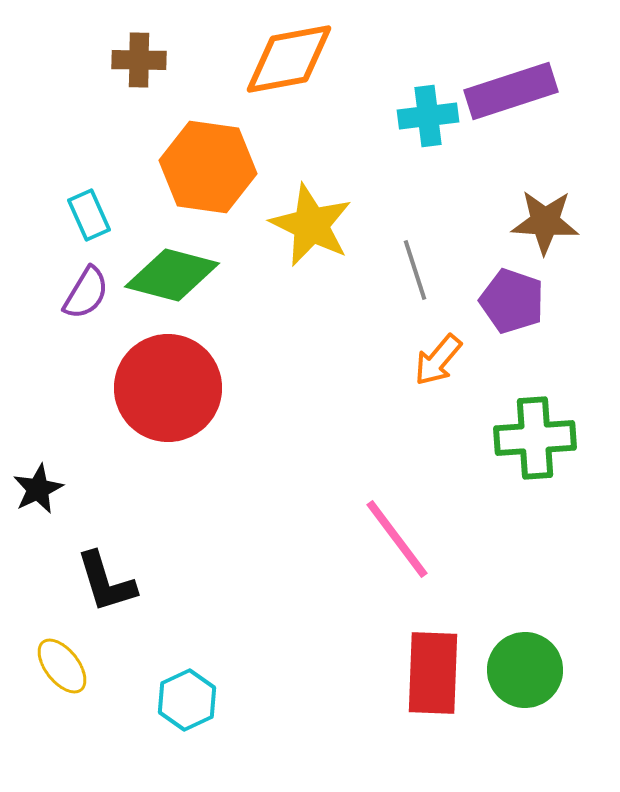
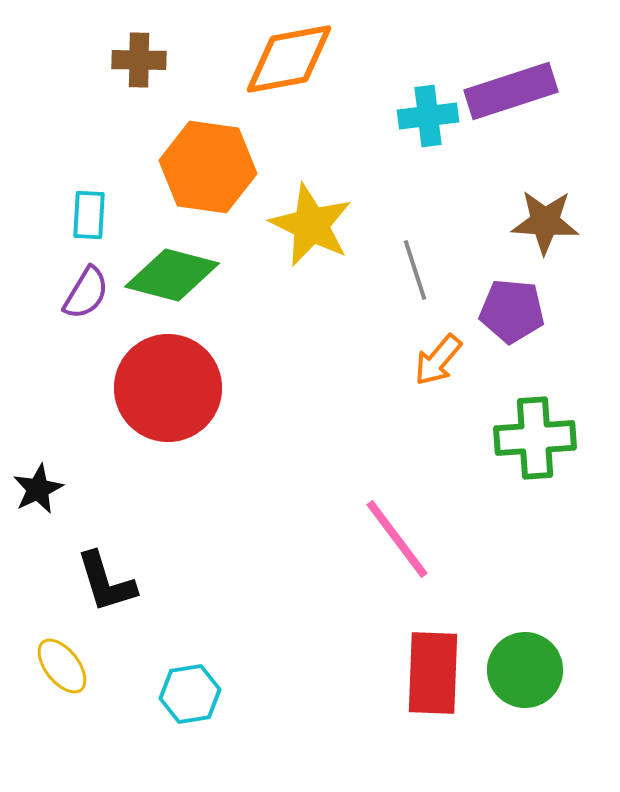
cyan rectangle: rotated 27 degrees clockwise
purple pentagon: moved 10 px down; rotated 14 degrees counterclockwise
cyan hexagon: moved 3 px right, 6 px up; rotated 16 degrees clockwise
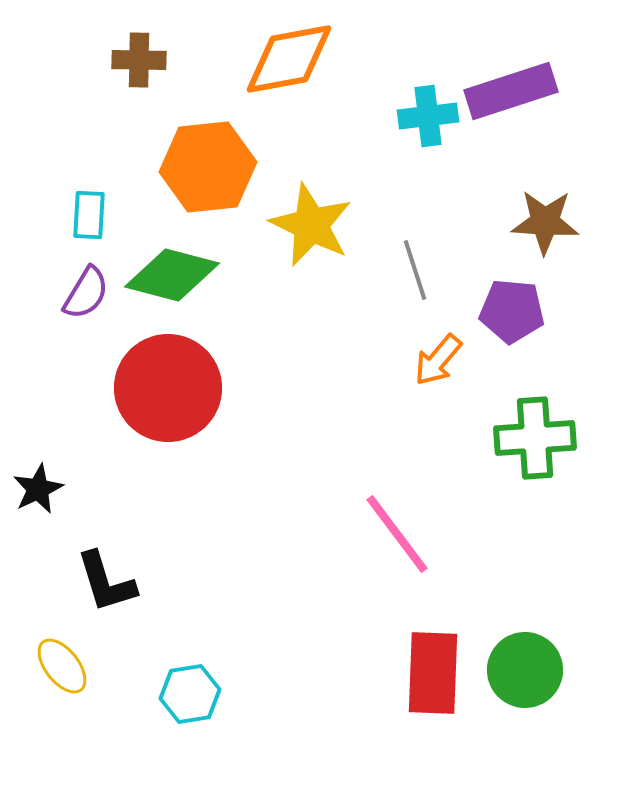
orange hexagon: rotated 14 degrees counterclockwise
pink line: moved 5 px up
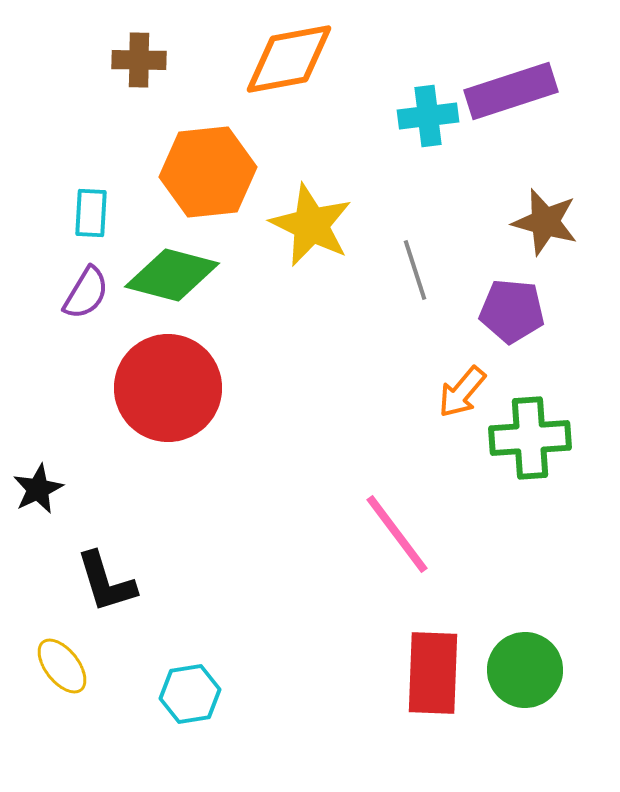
orange hexagon: moved 5 px down
cyan rectangle: moved 2 px right, 2 px up
brown star: rotated 12 degrees clockwise
orange arrow: moved 24 px right, 32 px down
green cross: moved 5 px left
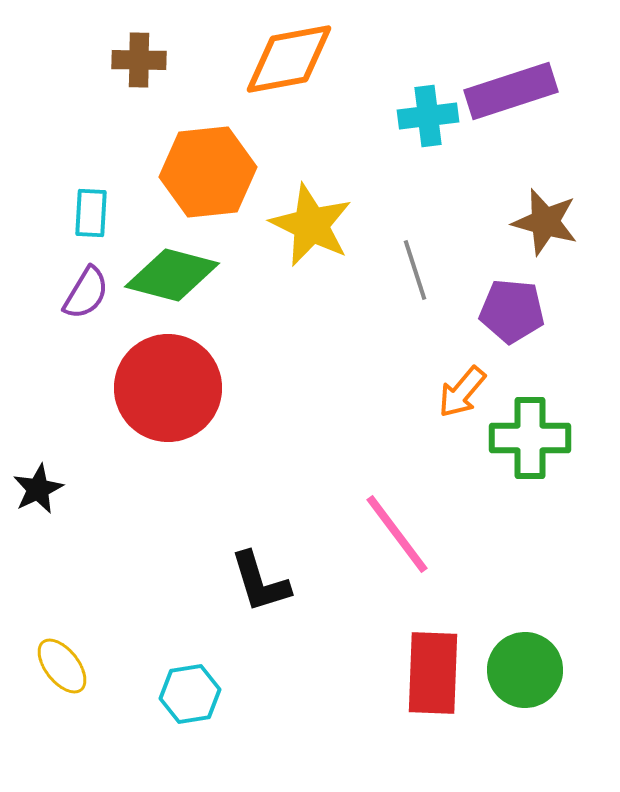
green cross: rotated 4 degrees clockwise
black L-shape: moved 154 px right
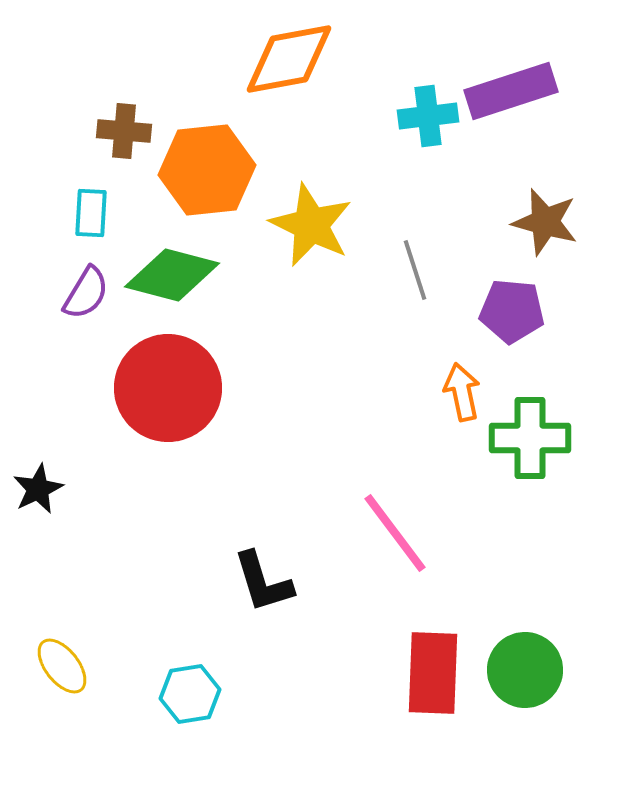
brown cross: moved 15 px left, 71 px down; rotated 4 degrees clockwise
orange hexagon: moved 1 px left, 2 px up
orange arrow: rotated 128 degrees clockwise
pink line: moved 2 px left, 1 px up
black L-shape: moved 3 px right
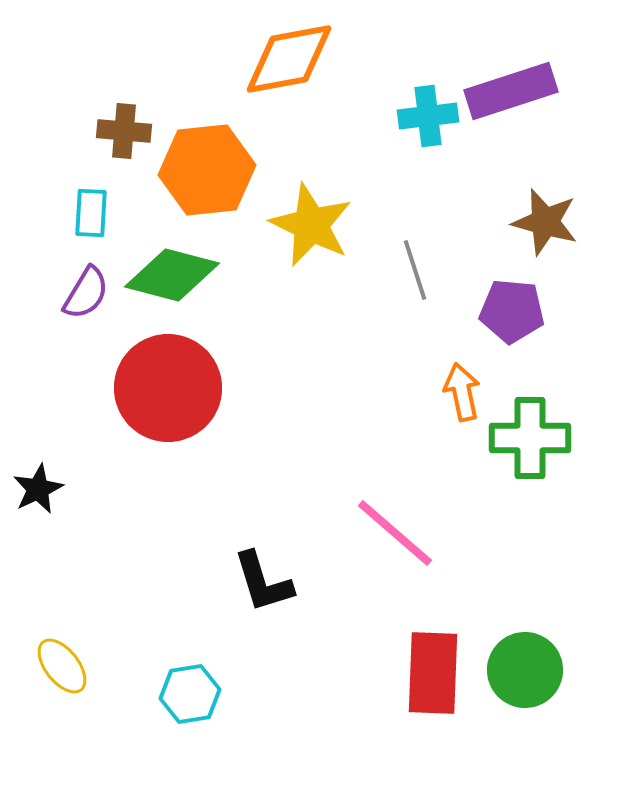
pink line: rotated 12 degrees counterclockwise
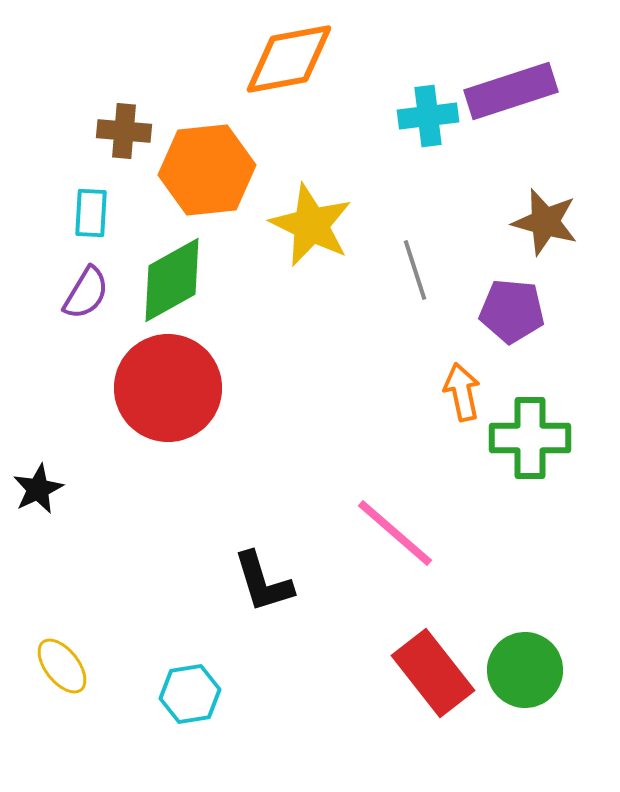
green diamond: moved 5 px down; rotated 44 degrees counterclockwise
red rectangle: rotated 40 degrees counterclockwise
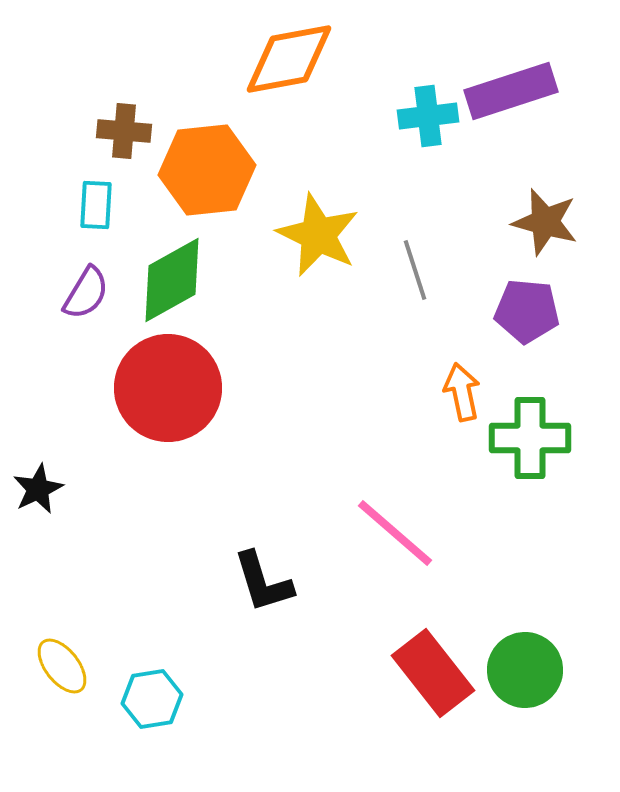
cyan rectangle: moved 5 px right, 8 px up
yellow star: moved 7 px right, 10 px down
purple pentagon: moved 15 px right
cyan hexagon: moved 38 px left, 5 px down
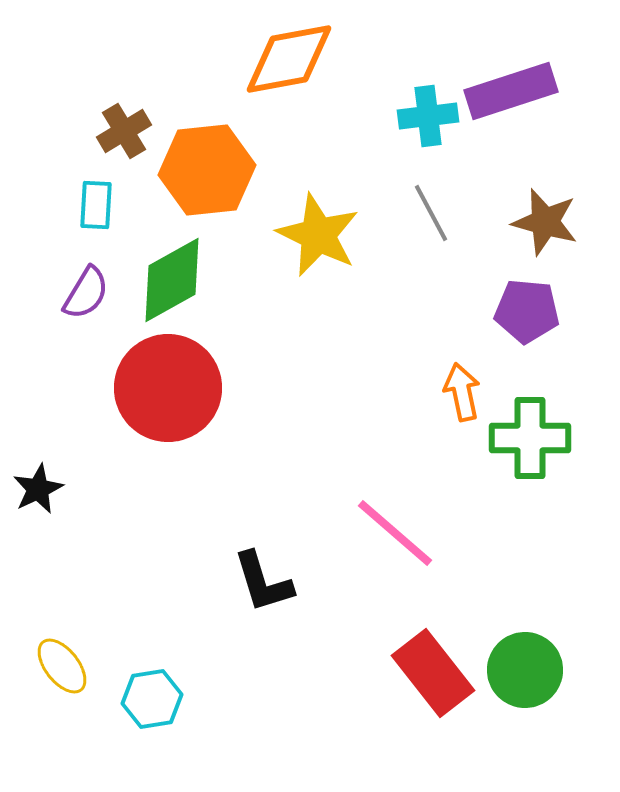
brown cross: rotated 36 degrees counterclockwise
gray line: moved 16 px right, 57 px up; rotated 10 degrees counterclockwise
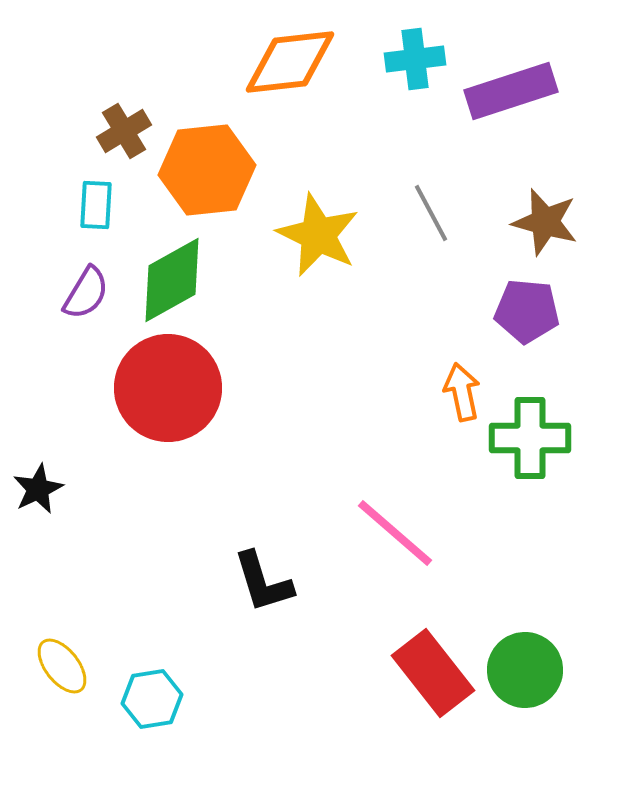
orange diamond: moved 1 px right, 3 px down; rotated 4 degrees clockwise
cyan cross: moved 13 px left, 57 px up
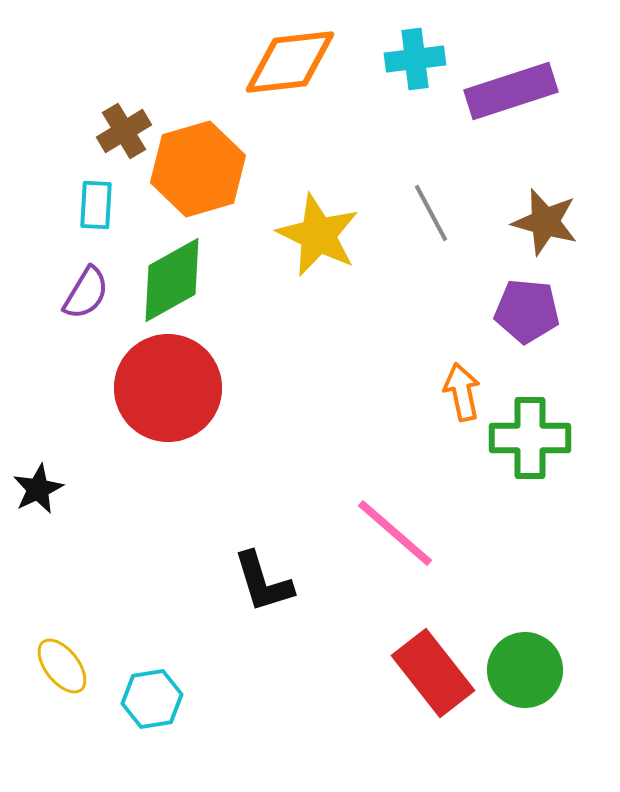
orange hexagon: moved 9 px left, 1 px up; rotated 10 degrees counterclockwise
